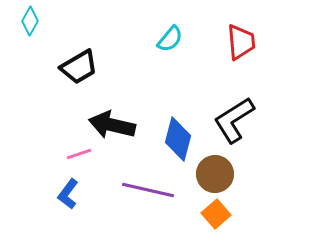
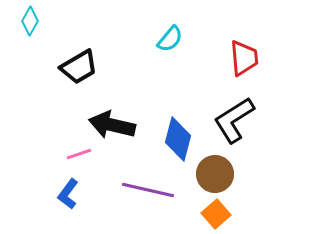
red trapezoid: moved 3 px right, 16 px down
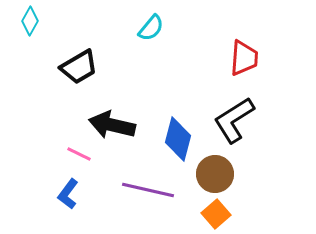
cyan semicircle: moved 19 px left, 11 px up
red trapezoid: rotated 9 degrees clockwise
pink line: rotated 45 degrees clockwise
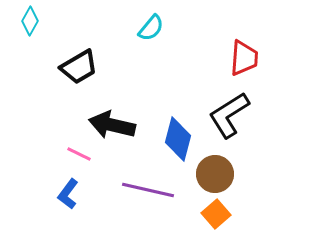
black L-shape: moved 5 px left, 5 px up
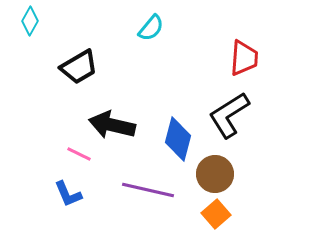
blue L-shape: rotated 60 degrees counterclockwise
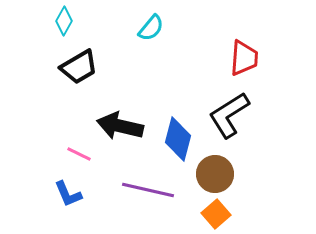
cyan diamond: moved 34 px right
black arrow: moved 8 px right, 1 px down
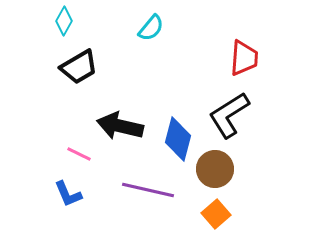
brown circle: moved 5 px up
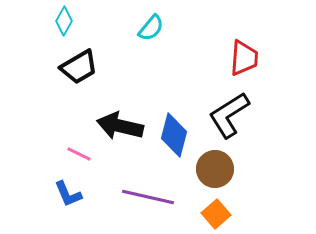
blue diamond: moved 4 px left, 4 px up
purple line: moved 7 px down
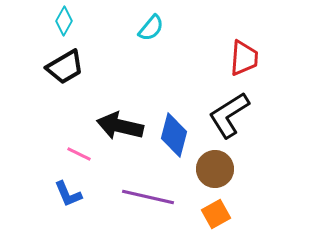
black trapezoid: moved 14 px left
orange square: rotated 12 degrees clockwise
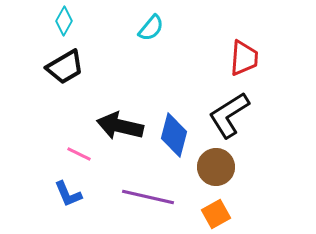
brown circle: moved 1 px right, 2 px up
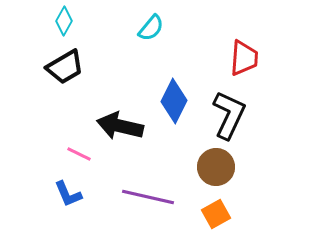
black L-shape: rotated 147 degrees clockwise
blue diamond: moved 34 px up; rotated 12 degrees clockwise
